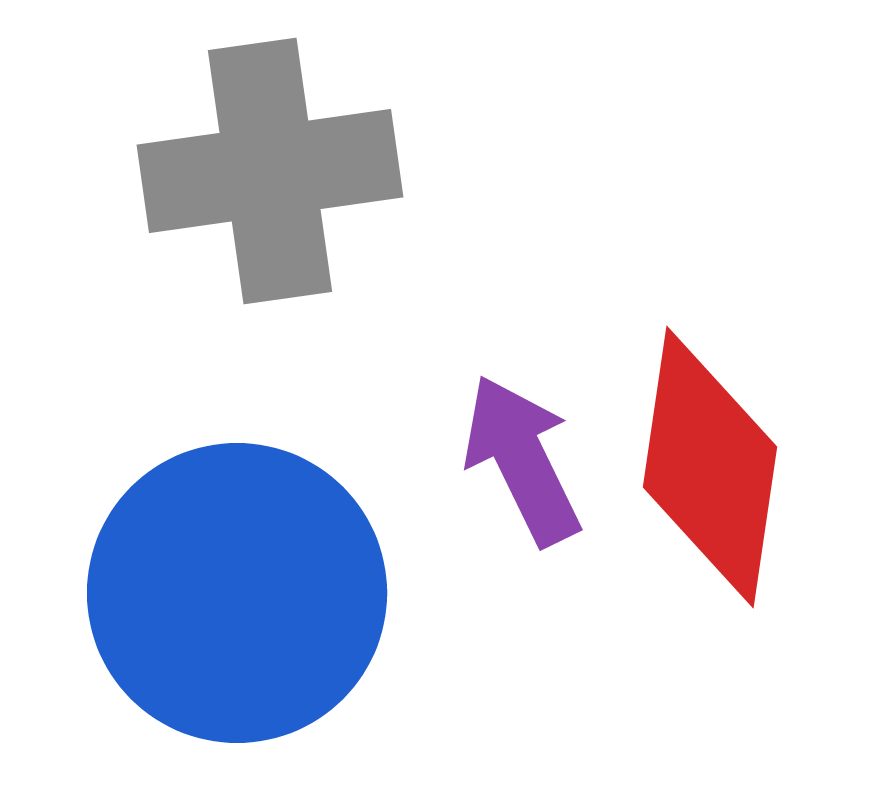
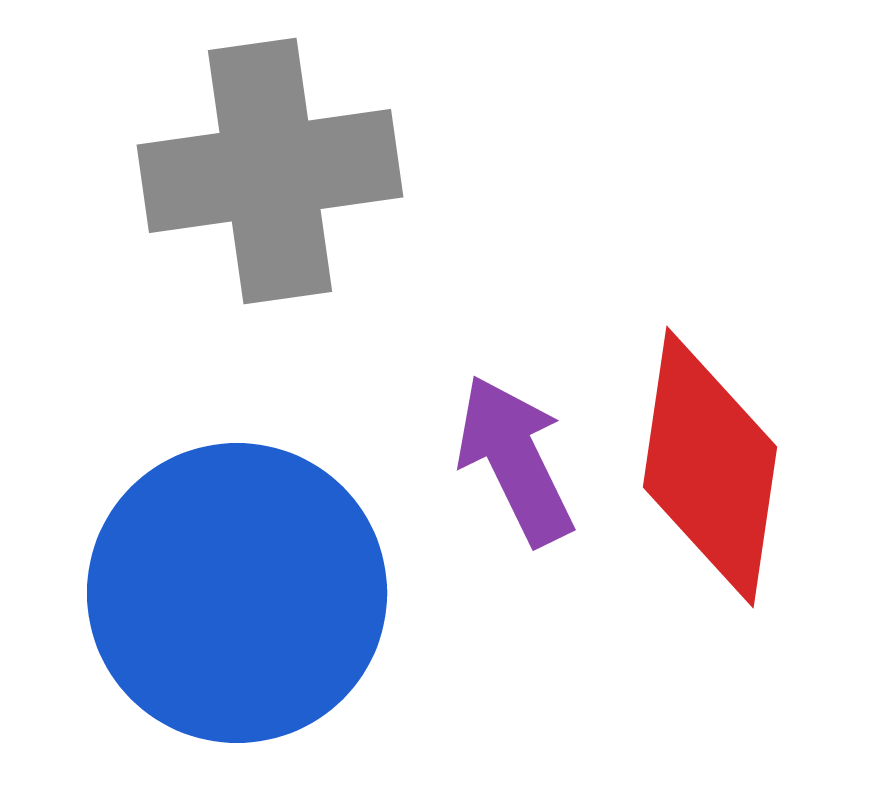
purple arrow: moved 7 px left
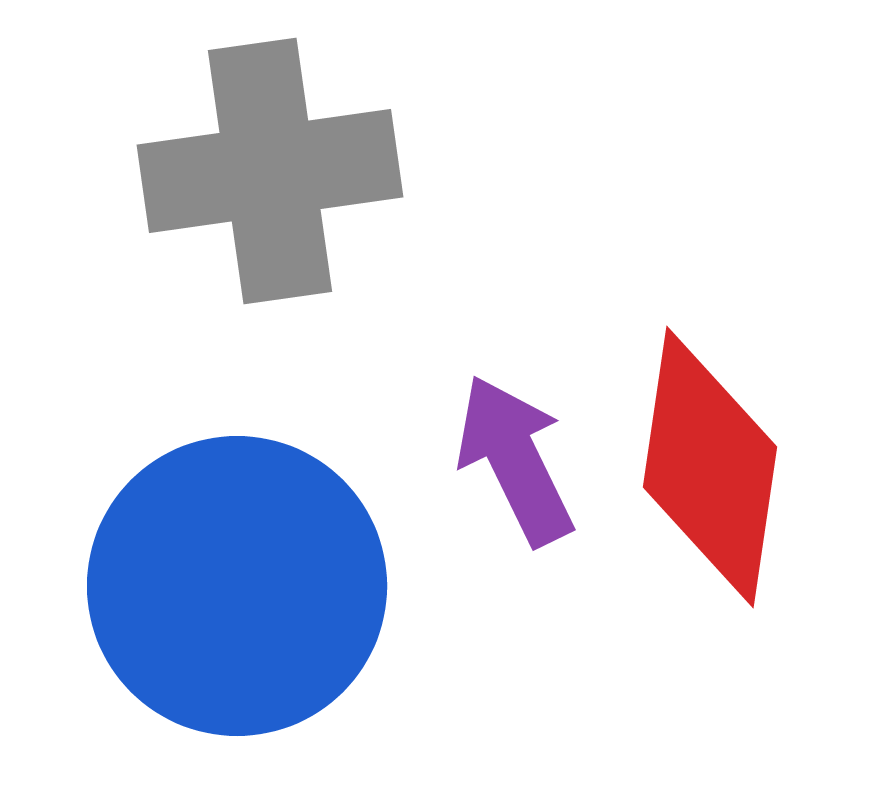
blue circle: moved 7 px up
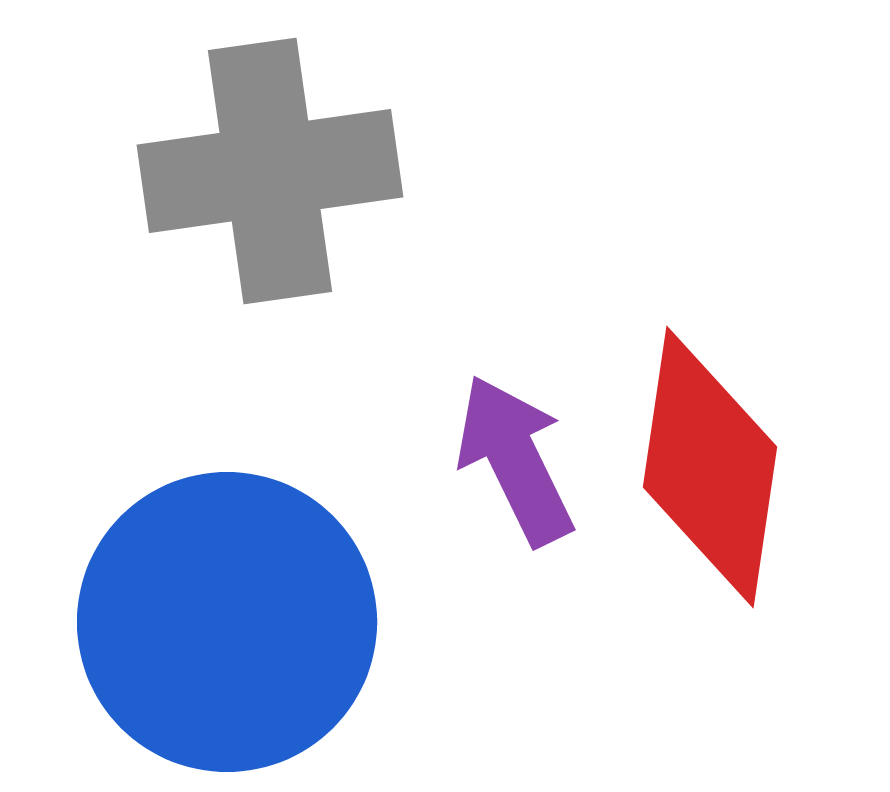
blue circle: moved 10 px left, 36 px down
